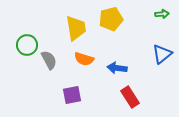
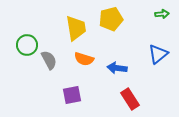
blue triangle: moved 4 px left
red rectangle: moved 2 px down
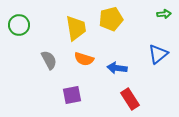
green arrow: moved 2 px right
green circle: moved 8 px left, 20 px up
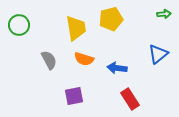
purple square: moved 2 px right, 1 px down
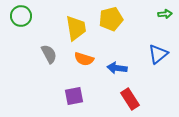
green arrow: moved 1 px right
green circle: moved 2 px right, 9 px up
gray semicircle: moved 6 px up
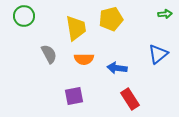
green circle: moved 3 px right
orange semicircle: rotated 18 degrees counterclockwise
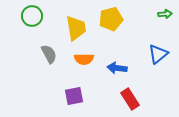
green circle: moved 8 px right
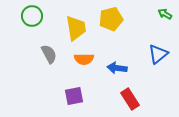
green arrow: rotated 144 degrees counterclockwise
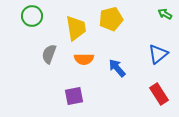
gray semicircle: rotated 132 degrees counterclockwise
blue arrow: rotated 42 degrees clockwise
red rectangle: moved 29 px right, 5 px up
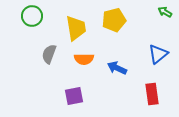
green arrow: moved 2 px up
yellow pentagon: moved 3 px right, 1 px down
blue arrow: rotated 24 degrees counterclockwise
red rectangle: moved 7 px left; rotated 25 degrees clockwise
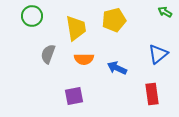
gray semicircle: moved 1 px left
